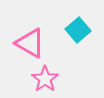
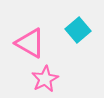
pink star: rotated 8 degrees clockwise
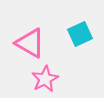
cyan square: moved 2 px right, 4 px down; rotated 15 degrees clockwise
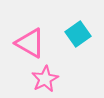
cyan square: moved 2 px left; rotated 10 degrees counterclockwise
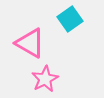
cyan square: moved 8 px left, 15 px up
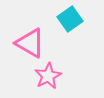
pink star: moved 3 px right, 3 px up
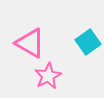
cyan square: moved 18 px right, 23 px down
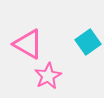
pink triangle: moved 2 px left, 1 px down
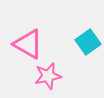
pink star: rotated 16 degrees clockwise
